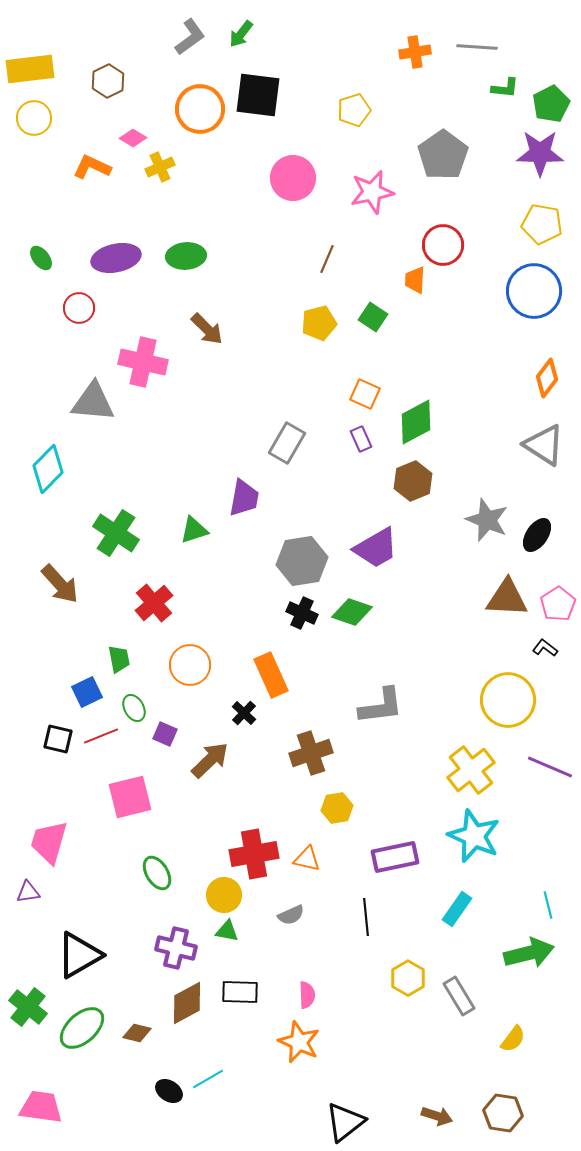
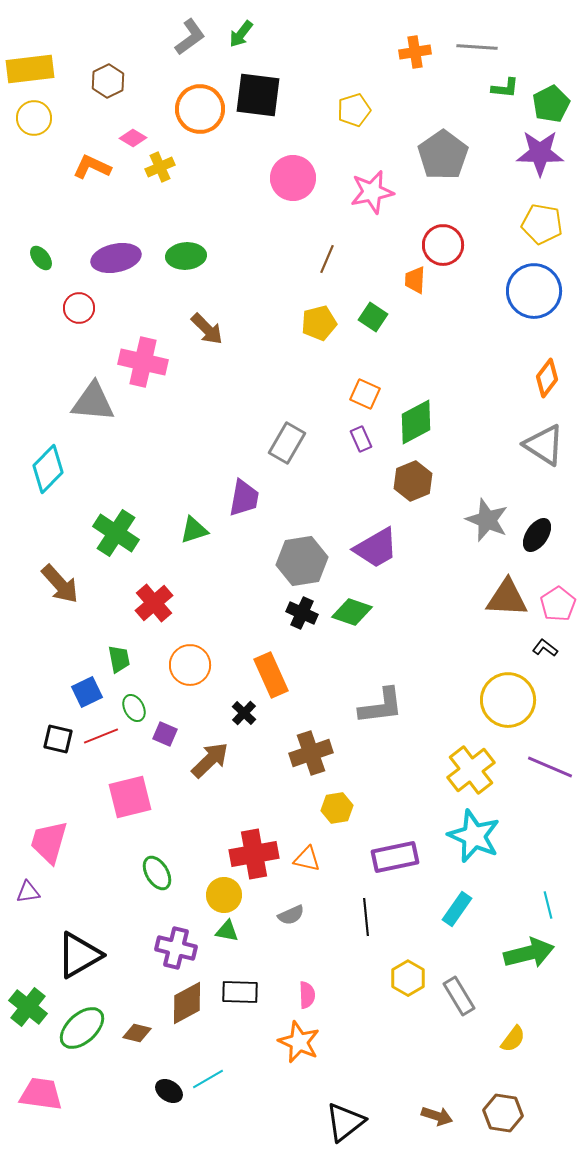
pink trapezoid at (41, 1107): moved 13 px up
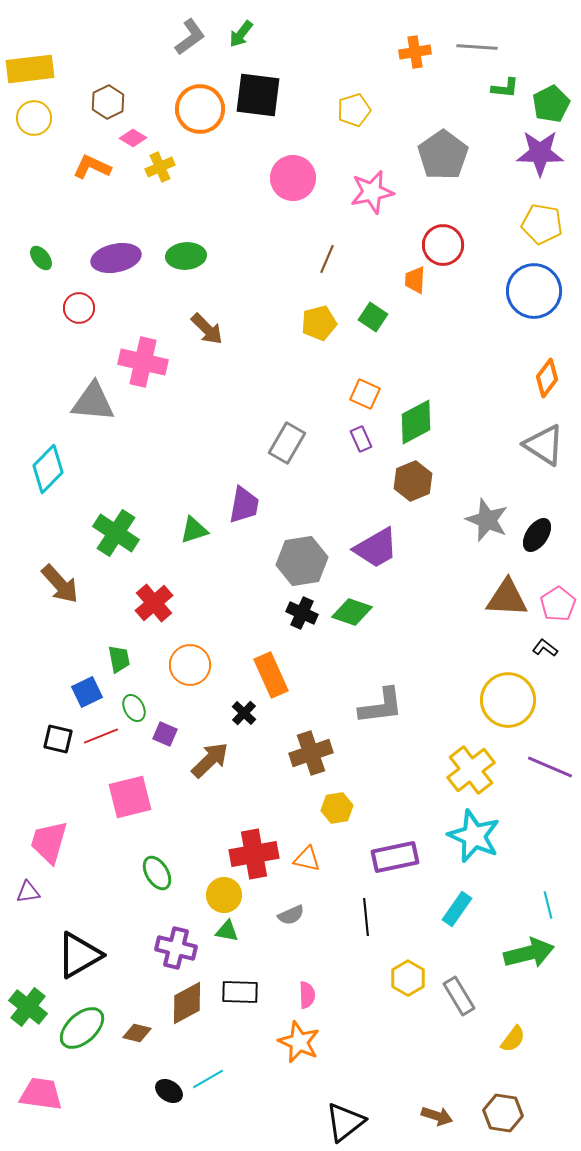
brown hexagon at (108, 81): moved 21 px down
purple trapezoid at (244, 498): moved 7 px down
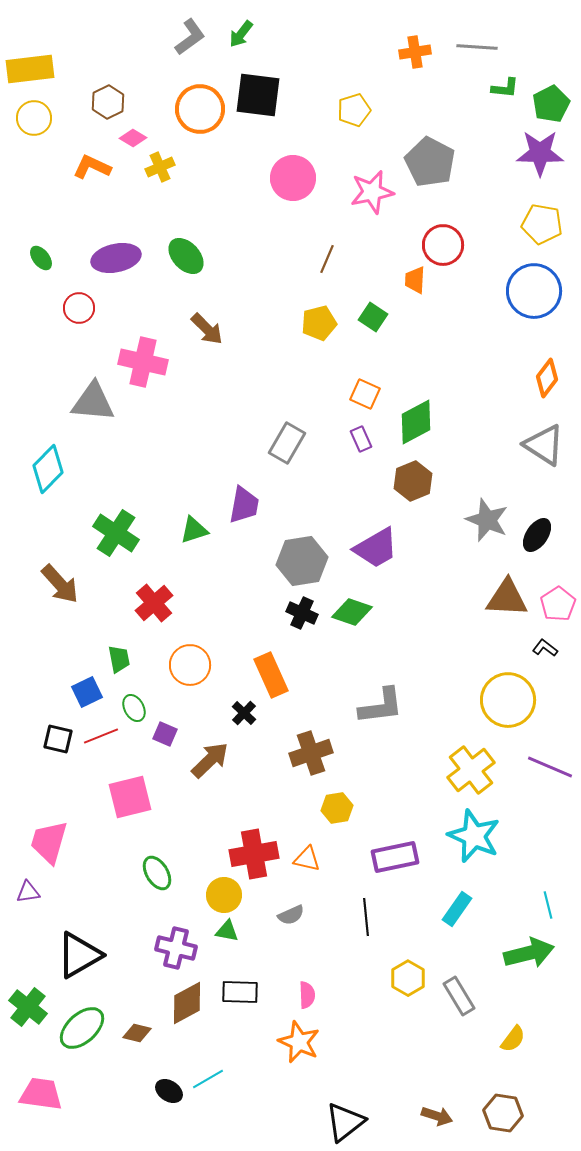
gray pentagon at (443, 155): moved 13 px left, 7 px down; rotated 9 degrees counterclockwise
green ellipse at (186, 256): rotated 51 degrees clockwise
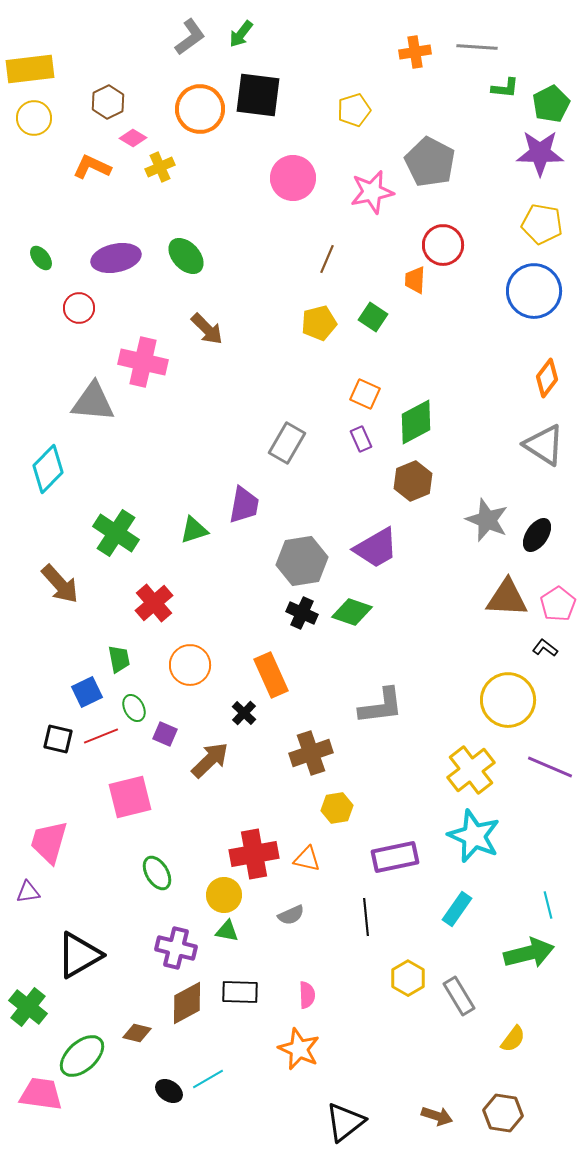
green ellipse at (82, 1028): moved 28 px down
orange star at (299, 1042): moved 7 px down
